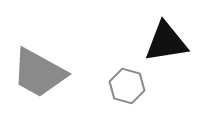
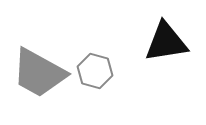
gray hexagon: moved 32 px left, 15 px up
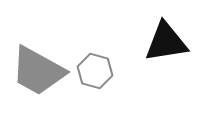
gray trapezoid: moved 1 px left, 2 px up
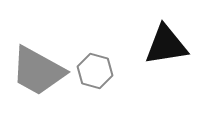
black triangle: moved 3 px down
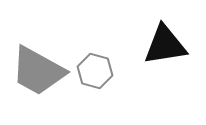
black triangle: moved 1 px left
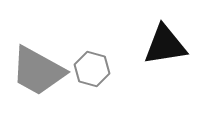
gray hexagon: moved 3 px left, 2 px up
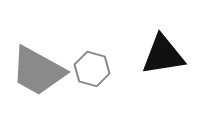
black triangle: moved 2 px left, 10 px down
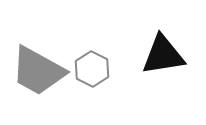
gray hexagon: rotated 12 degrees clockwise
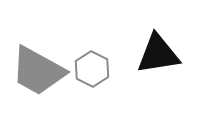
black triangle: moved 5 px left, 1 px up
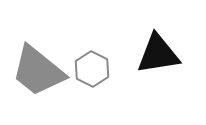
gray trapezoid: rotated 10 degrees clockwise
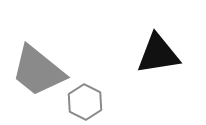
gray hexagon: moved 7 px left, 33 px down
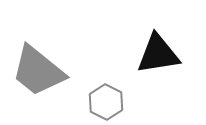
gray hexagon: moved 21 px right
